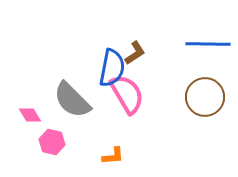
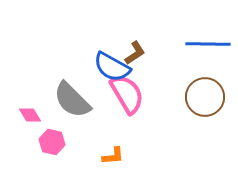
blue semicircle: moved 1 px up; rotated 108 degrees clockwise
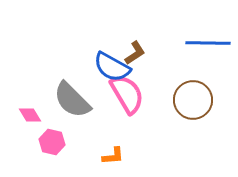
blue line: moved 1 px up
brown circle: moved 12 px left, 3 px down
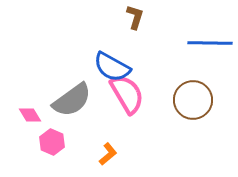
blue line: moved 2 px right
brown L-shape: moved 36 px up; rotated 40 degrees counterclockwise
gray semicircle: rotated 81 degrees counterclockwise
pink hexagon: rotated 10 degrees clockwise
orange L-shape: moved 5 px left, 2 px up; rotated 35 degrees counterclockwise
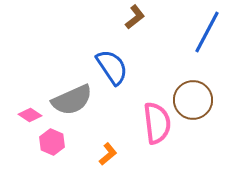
brown L-shape: rotated 35 degrees clockwise
blue line: moved 3 px left, 11 px up; rotated 63 degrees counterclockwise
blue semicircle: rotated 153 degrees counterclockwise
pink semicircle: moved 30 px right, 29 px down; rotated 24 degrees clockwise
gray semicircle: rotated 12 degrees clockwise
pink diamond: rotated 25 degrees counterclockwise
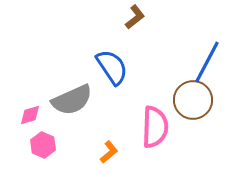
blue line: moved 30 px down
pink diamond: rotated 50 degrees counterclockwise
pink semicircle: moved 2 px left, 4 px down; rotated 9 degrees clockwise
pink hexagon: moved 9 px left, 3 px down
orange L-shape: moved 1 px right, 2 px up
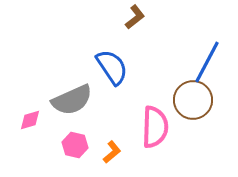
pink diamond: moved 5 px down
pink hexagon: moved 32 px right; rotated 10 degrees counterclockwise
orange L-shape: moved 3 px right
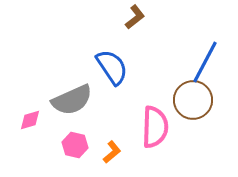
blue line: moved 2 px left
